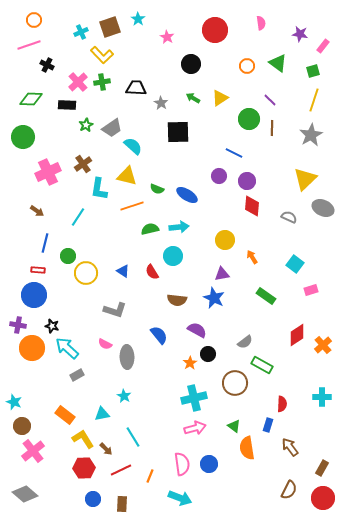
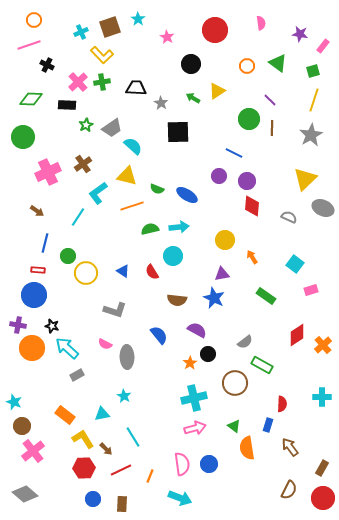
yellow triangle at (220, 98): moved 3 px left, 7 px up
cyan L-shape at (99, 189): moved 1 px left, 4 px down; rotated 45 degrees clockwise
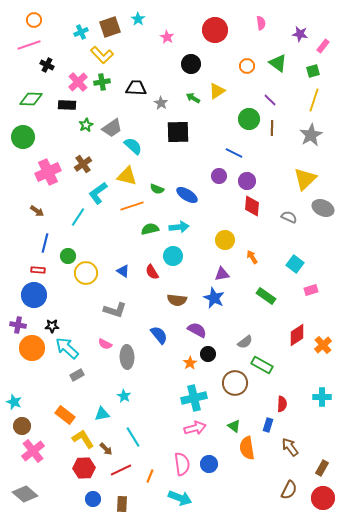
black star at (52, 326): rotated 16 degrees counterclockwise
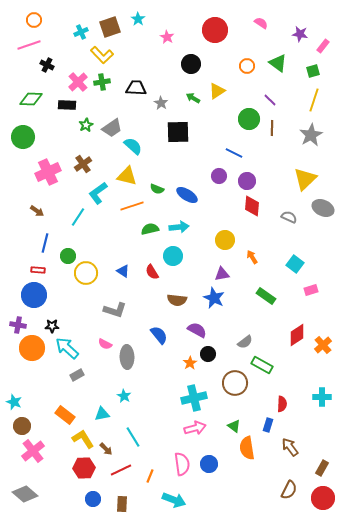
pink semicircle at (261, 23): rotated 48 degrees counterclockwise
cyan arrow at (180, 498): moved 6 px left, 2 px down
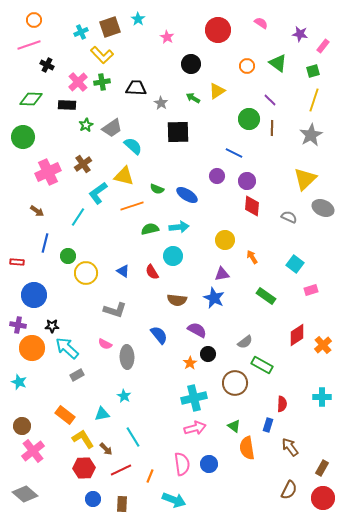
red circle at (215, 30): moved 3 px right
yellow triangle at (127, 176): moved 3 px left
purple circle at (219, 176): moved 2 px left
red rectangle at (38, 270): moved 21 px left, 8 px up
cyan star at (14, 402): moved 5 px right, 20 px up
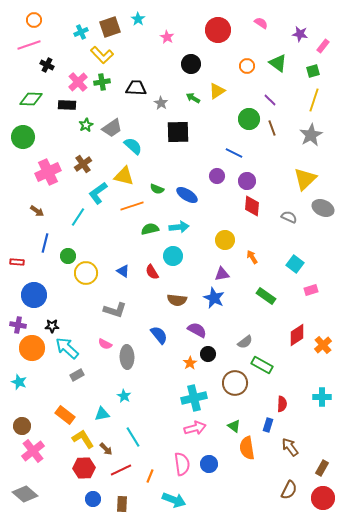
brown line at (272, 128): rotated 21 degrees counterclockwise
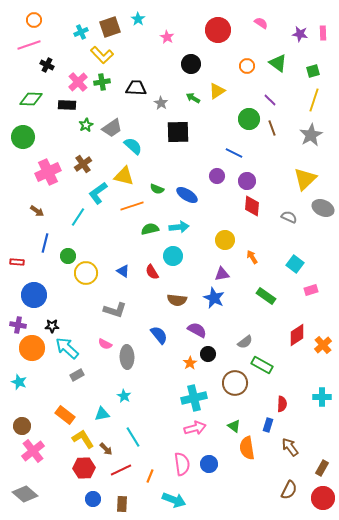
pink rectangle at (323, 46): moved 13 px up; rotated 40 degrees counterclockwise
